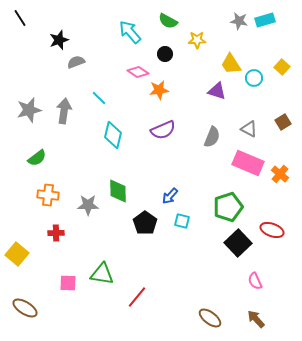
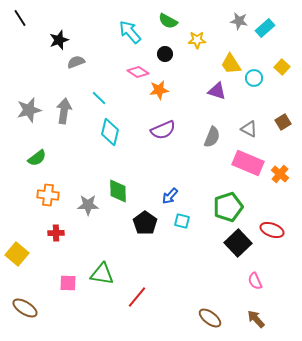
cyan rectangle at (265, 20): moved 8 px down; rotated 24 degrees counterclockwise
cyan diamond at (113, 135): moved 3 px left, 3 px up
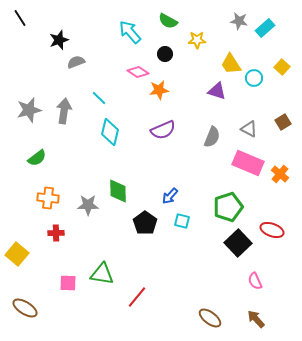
orange cross at (48, 195): moved 3 px down
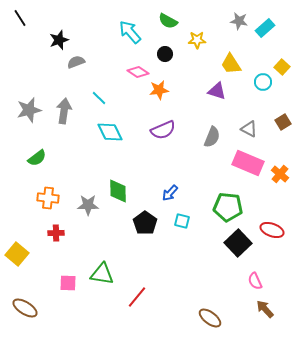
cyan circle at (254, 78): moved 9 px right, 4 px down
cyan diamond at (110, 132): rotated 40 degrees counterclockwise
blue arrow at (170, 196): moved 3 px up
green pentagon at (228, 207): rotated 24 degrees clockwise
brown arrow at (256, 319): moved 9 px right, 10 px up
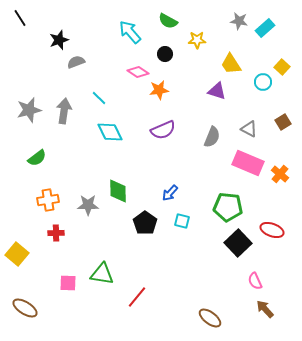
orange cross at (48, 198): moved 2 px down; rotated 15 degrees counterclockwise
